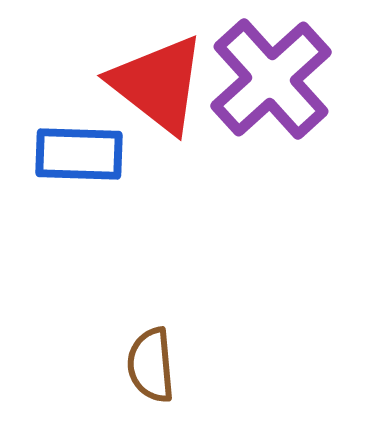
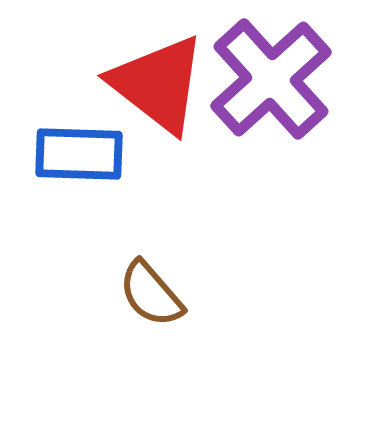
brown semicircle: moved 71 px up; rotated 36 degrees counterclockwise
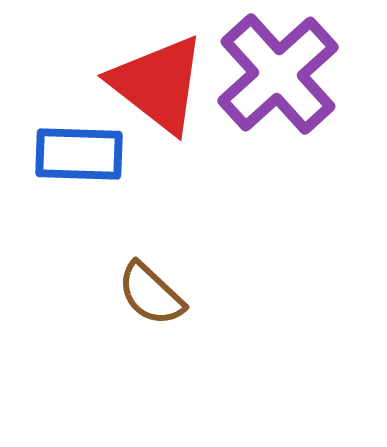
purple cross: moved 7 px right, 5 px up
brown semicircle: rotated 6 degrees counterclockwise
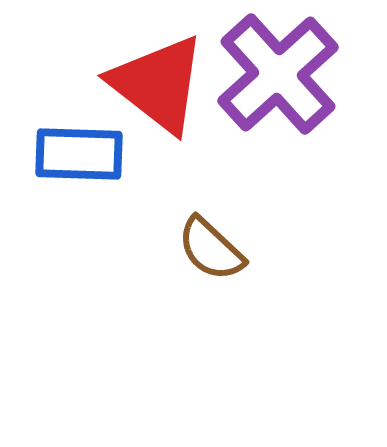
brown semicircle: moved 60 px right, 45 px up
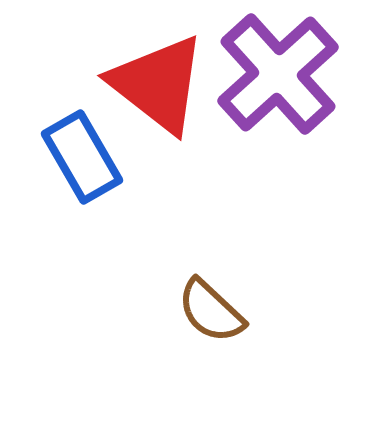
blue rectangle: moved 3 px right, 3 px down; rotated 58 degrees clockwise
brown semicircle: moved 62 px down
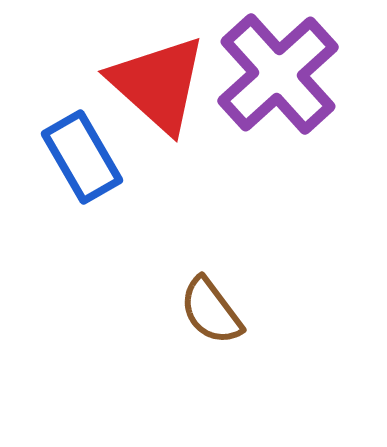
red triangle: rotated 4 degrees clockwise
brown semicircle: rotated 10 degrees clockwise
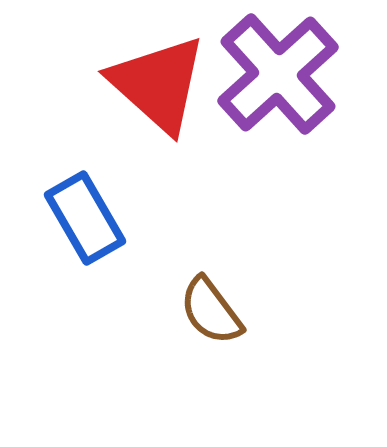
blue rectangle: moved 3 px right, 61 px down
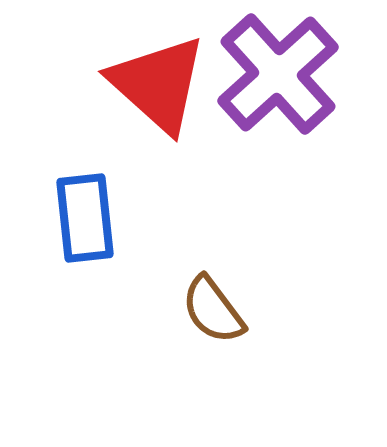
blue rectangle: rotated 24 degrees clockwise
brown semicircle: moved 2 px right, 1 px up
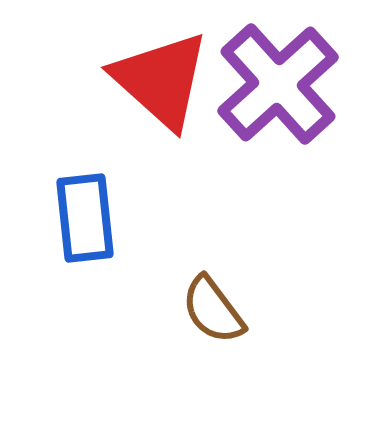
purple cross: moved 10 px down
red triangle: moved 3 px right, 4 px up
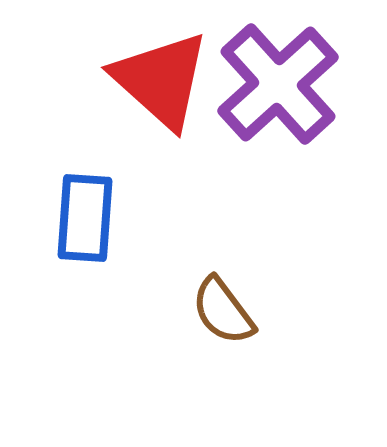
blue rectangle: rotated 10 degrees clockwise
brown semicircle: moved 10 px right, 1 px down
